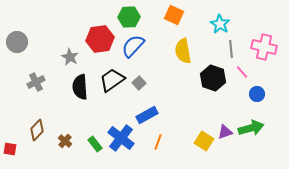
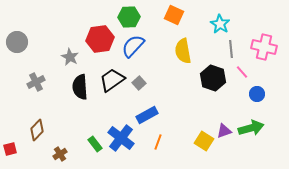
purple triangle: moved 1 px left, 1 px up
brown cross: moved 5 px left, 13 px down; rotated 16 degrees clockwise
red square: rotated 24 degrees counterclockwise
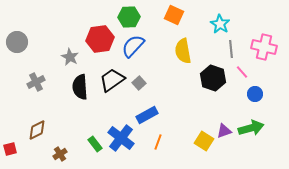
blue circle: moved 2 px left
brown diamond: rotated 20 degrees clockwise
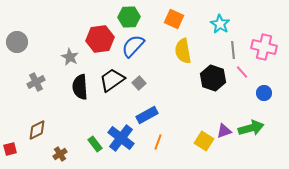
orange square: moved 4 px down
gray line: moved 2 px right, 1 px down
blue circle: moved 9 px right, 1 px up
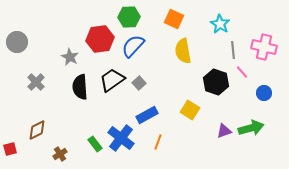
black hexagon: moved 3 px right, 4 px down
gray cross: rotated 18 degrees counterclockwise
yellow square: moved 14 px left, 31 px up
